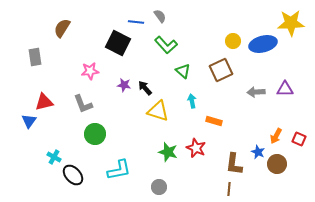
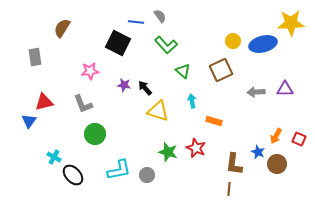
gray circle: moved 12 px left, 12 px up
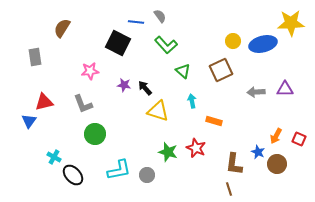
brown line: rotated 24 degrees counterclockwise
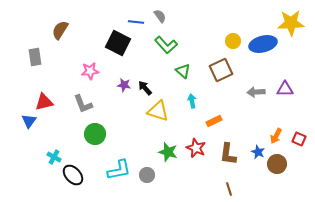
brown semicircle: moved 2 px left, 2 px down
orange rectangle: rotated 42 degrees counterclockwise
brown L-shape: moved 6 px left, 10 px up
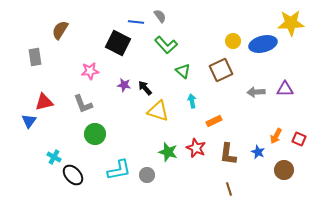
brown circle: moved 7 px right, 6 px down
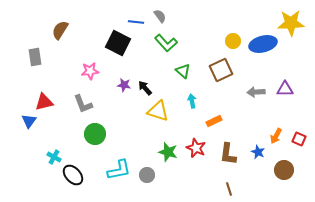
green L-shape: moved 2 px up
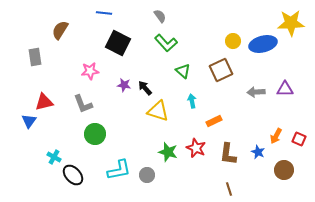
blue line: moved 32 px left, 9 px up
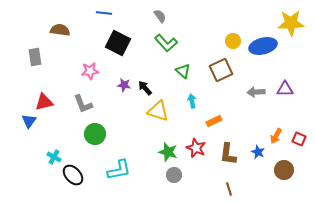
brown semicircle: rotated 66 degrees clockwise
blue ellipse: moved 2 px down
gray circle: moved 27 px right
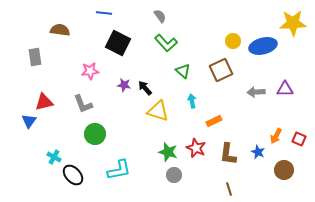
yellow star: moved 2 px right
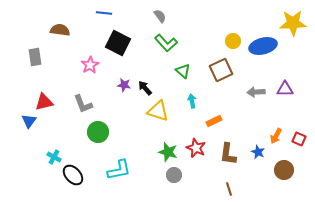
pink star: moved 6 px up; rotated 24 degrees counterclockwise
green circle: moved 3 px right, 2 px up
